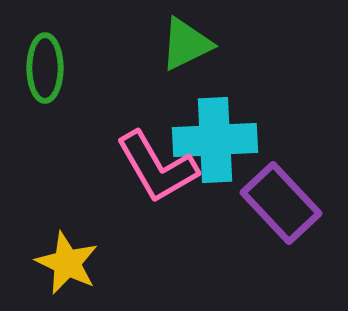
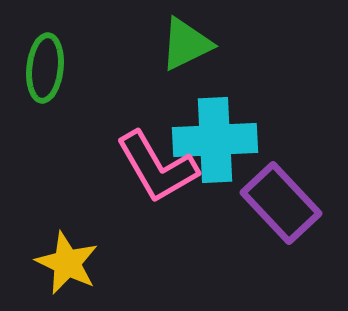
green ellipse: rotated 6 degrees clockwise
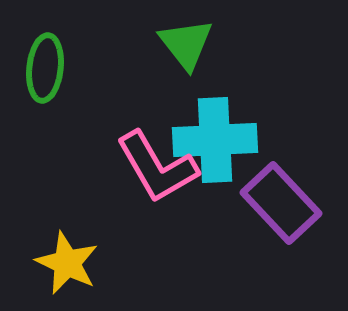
green triangle: rotated 42 degrees counterclockwise
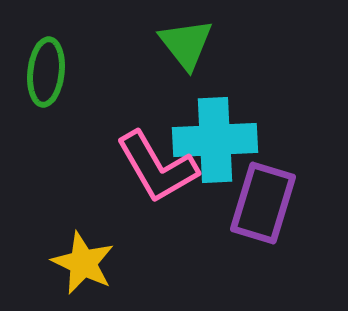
green ellipse: moved 1 px right, 4 px down
purple rectangle: moved 18 px left; rotated 60 degrees clockwise
yellow star: moved 16 px right
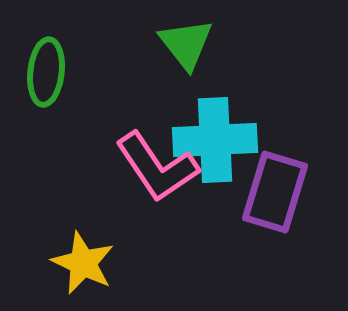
pink L-shape: rotated 4 degrees counterclockwise
purple rectangle: moved 12 px right, 11 px up
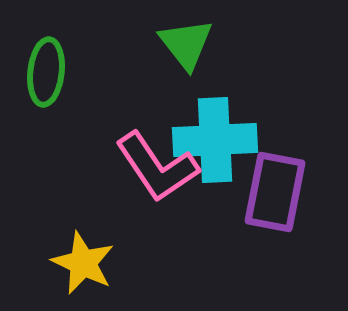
purple rectangle: rotated 6 degrees counterclockwise
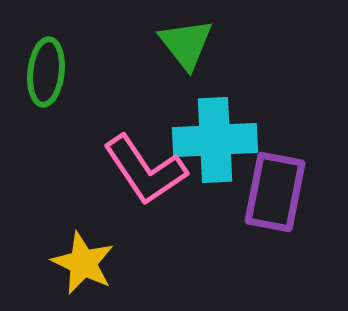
pink L-shape: moved 12 px left, 3 px down
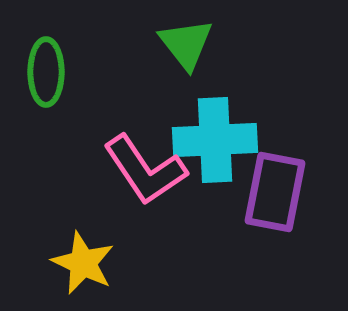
green ellipse: rotated 6 degrees counterclockwise
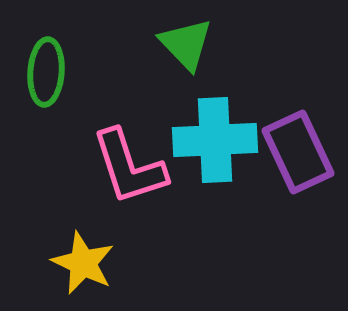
green triangle: rotated 6 degrees counterclockwise
green ellipse: rotated 4 degrees clockwise
pink L-shape: moved 16 px left, 3 px up; rotated 16 degrees clockwise
purple rectangle: moved 23 px right, 40 px up; rotated 36 degrees counterclockwise
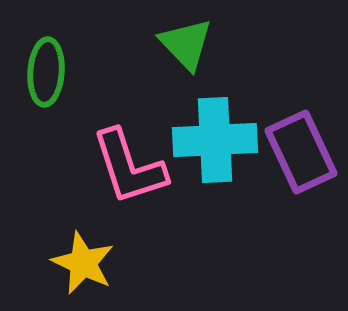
purple rectangle: moved 3 px right
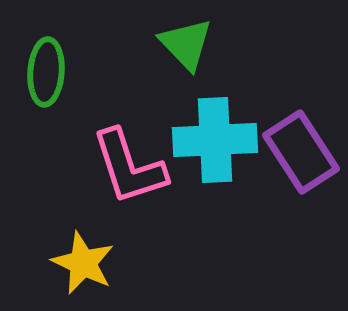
purple rectangle: rotated 8 degrees counterclockwise
